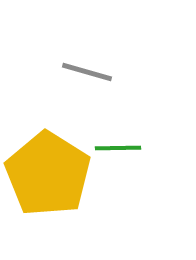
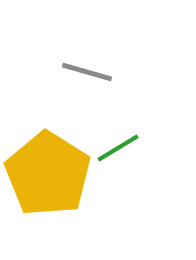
green line: rotated 30 degrees counterclockwise
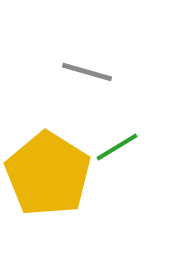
green line: moved 1 px left, 1 px up
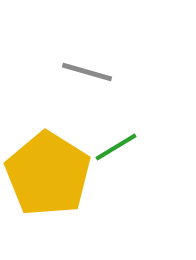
green line: moved 1 px left
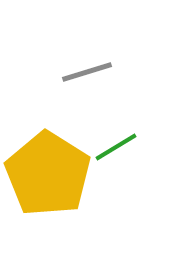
gray line: rotated 33 degrees counterclockwise
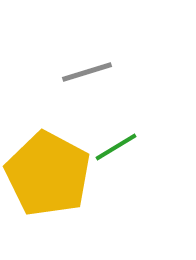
yellow pentagon: rotated 4 degrees counterclockwise
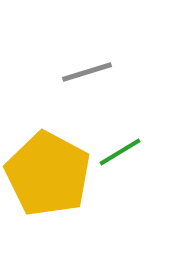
green line: moved 4 px right, 5 px down
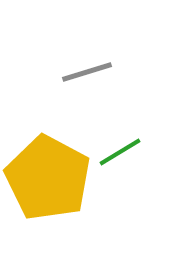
yellow pentagon: moved 4 px down
